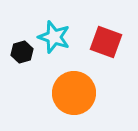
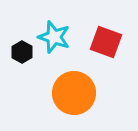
black hexagon: rotated 15 degrees counterclockwise
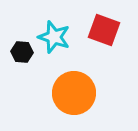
red square: moved 2 px left, 12 px up
black hexagon: rotated 25 degrees counterclockwise
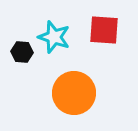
red square: rotated 16 degrees counterclockwise
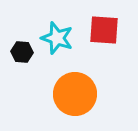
cyan star: moved 3 px right, 1 px down
orange circle: moved 1 px right, 1 px down
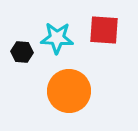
cyan star: rotated 16 degrees counterclockwise
orange circle: moved 6 px left, 3 px up
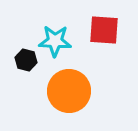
cyan star: moved 2 px left, 3 px down
black hexagon: moved 4 px right, 8 px down; rotated 10 degrees clockwise
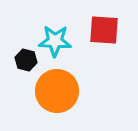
orange circle: moved 12 px left
